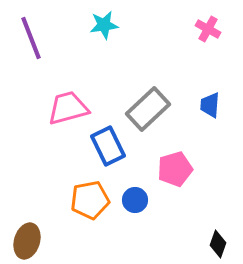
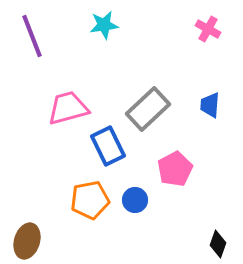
purple line: moved 1 px right, 2 px up
pink pentagon: rotated 12 degrees counterclockwise
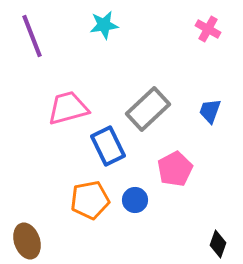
blue trapezoid: moved 6 px down; rotated 16 degrees clockwise
brown ellipse: rotated 36 degrees counterclockwise
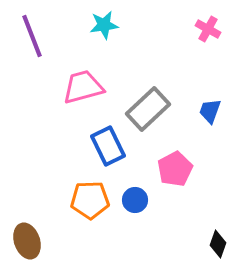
pink trapezoid: moved 15 px right, 21 px up
orange pentagon: rotated 9 degrees clockwise
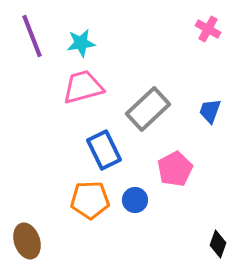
cyan star: moved 23 px left, 18 px down
blue rectangle: moved 4 px left, 4 px down
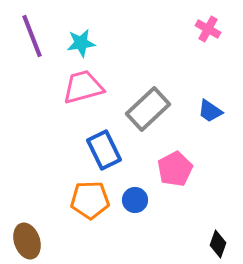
blue trapezoid: rotated 76 degrees counterclockwise
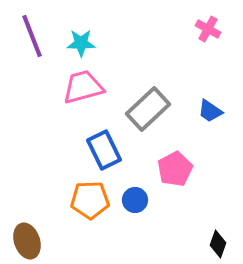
cyan star: rotated 8 degrees clockwise
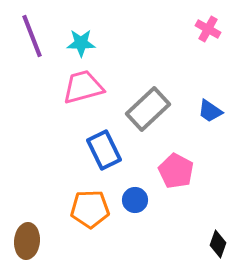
pink pentagon: moved 1 px right, 2 px down; rotated 16 degrees counterclockwise
orange pentagon: moved 9 px down
brown ellipse: rotated 24 degrees clockwise
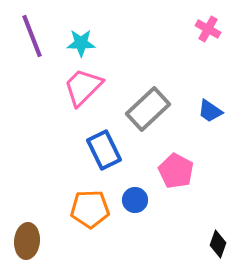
pink trapezoid: rotated 30 degrees counterclockwise
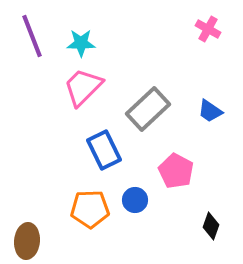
black diamond: moved 7 px left, 18 px up
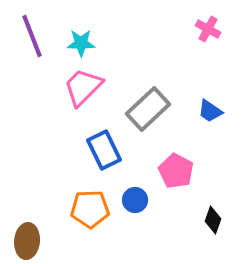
black diamond: moved 2 px right, 6 px up
